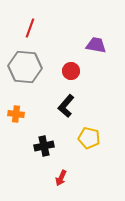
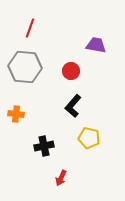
black L-shape: moved 7 px right
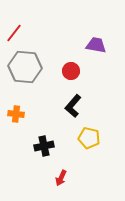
red line: moved 16 px left, 5 px down; rotated 18 degrees clockwise
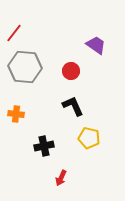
purple trapezoid: rotated 25 degrees clockwise
black L-shape: rotated 115 degrees clockwise
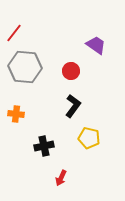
black L-shape: rotated 60 degrees clockwise
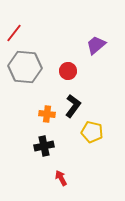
purple trapezoid: rotated 75 degrees counterclockwise
red circle: moved 3 px left
orange cross: moved 31 px right
yellow pentagon: moved 3 px right, 6 px up
red arrow: rotated 126 degrees clockwise
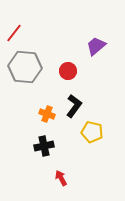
purple trapezoid: moved 1 px down
black L-shape: moved 1 px right
orange cross: rotated 14 degrees clockwise
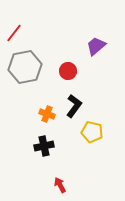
gray hexagon: rotated 16 degrees counterclockwise
red arrow: moved 1 px left, 7 px down
